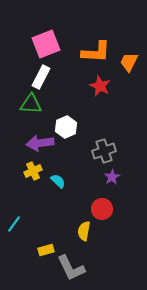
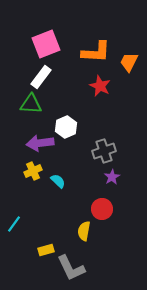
white rectangle: rotated 10 degrees clockwise
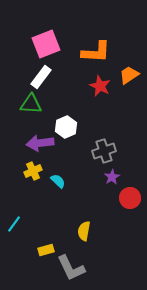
orange trapezoid: moved 13 px down; rotated 30 degrees clockwise
red circle: moved 28 px right, 11 px up
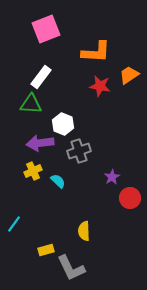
pink square: moved 15 px up
red star: rotated 15 degrees counterclockwise
white hexagon: moved 3 px left, 3 px up; rotated 15 degrees counterclockwise
gray cross: moved 25 px left
yellow semicircle: rotated 12 degrees counterclockwise
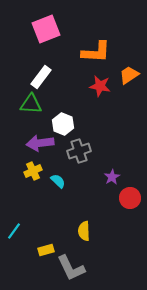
cyan line: moved 7 px down
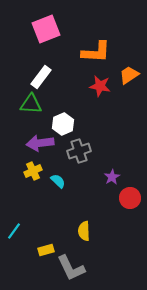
white hexagon: rotated 15 degrees clockwise
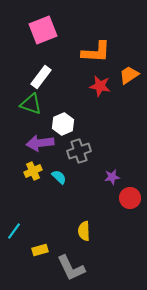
pink square: moved 3 px left, 1 px down
green triangle: rotated 15 degrees clockwise
purple star: rotated 21 degrees clockwise
cyan semicircle: moved 1 px right, 4 px up
yellow rectangle: moved 6 px left
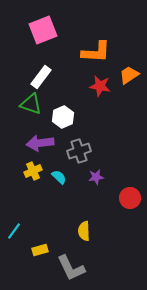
white hexagon: moved 7 px up
purple star: moved 16 px left
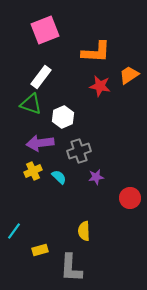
pink square: moved 2 px right
gray L-shape: rotated 28 degrees clockwise
